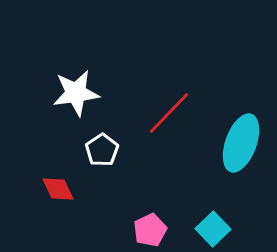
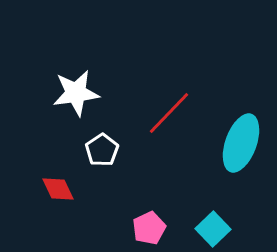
pink pentagon: moved 1 px left, 2 px up
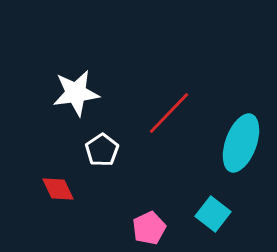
cyan square: moved 15 px up; rotated 8 degrees counterclockwise
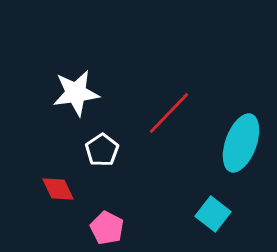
pink pentagon: moved 42 px left; rotated 20 degrees counterclockwise
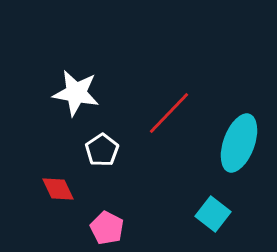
white star: rotated 18 degrees clockwise
cyan ellipse: moved 2 px left
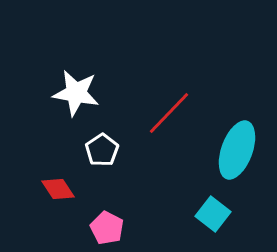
cyan ellipse: moved 2 px left, 7 px down
red diamond: rotated 8 degrees counterclockwise
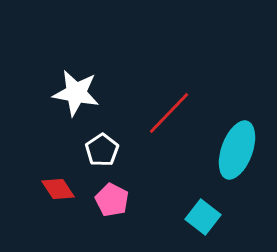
cyan square: moved 10 px left, 3 px down
pink pentagon: moved 5 px right, 28 px up
